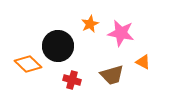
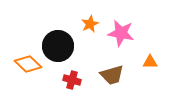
orange triangle: moved 7 px right; rotated 28 degrees counterclockwise
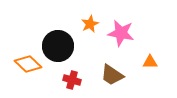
brown trapezoid: rotated 50 degrees clockwise
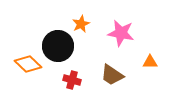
orange star: moved 9 px left
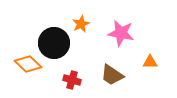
black circle: moved 4 px left, 3 px up
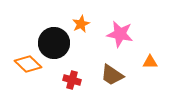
pink star: moved 1 px left, 1 px down
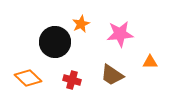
pink star: rotated 16 degrees counterclockwise
black circle: moved 1 px right, 1 px up
orange diamond: moved 14 px down
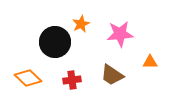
red cross: rotated 24 degrees counterclockwise
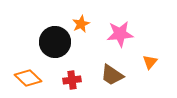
orange triangle: rotated 49 degrees counterclockwise
